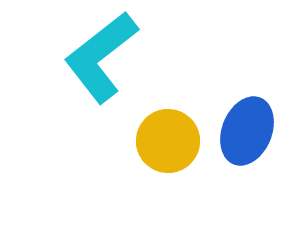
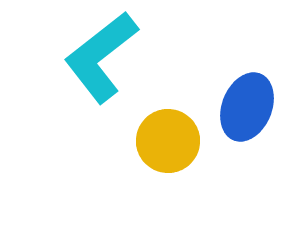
blue ellipse: moved 24 px up
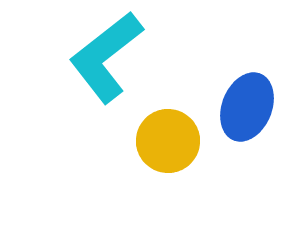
cyan L-shape: moved 5 px right
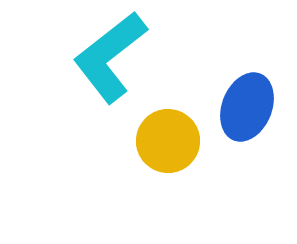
cyan L-shape: moved 4 px right
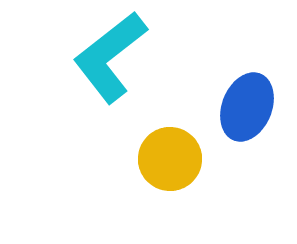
yellow circle: moved 2 px right, 18 px down
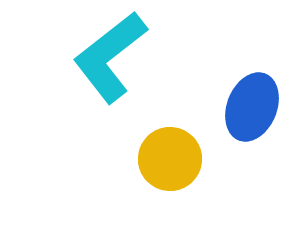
blue ellipse: moved 5 px right
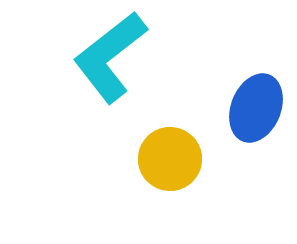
blue ellipse: moved 4 px right, 1 px down
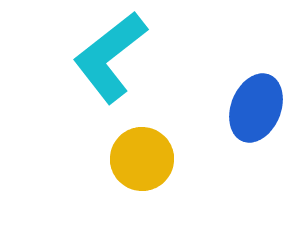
yellow circle: moved 28 px left
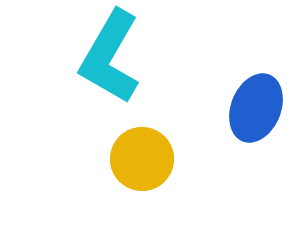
cyan L-shape: rotated 22 degrees counterclockwise
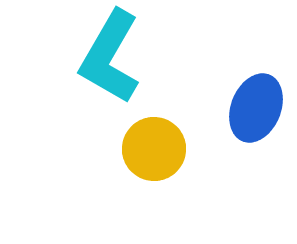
yellow circle: moved 12 px right, 10 px up
